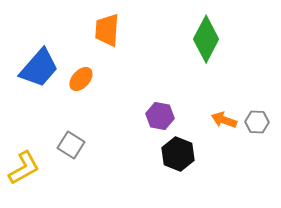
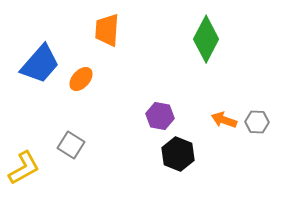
blue trapezoid: moved 1 px right, 4 px up
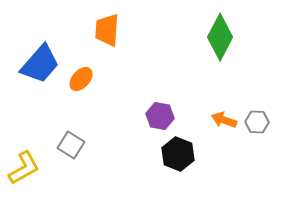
green diamond: moved 14 px right, 2 px up
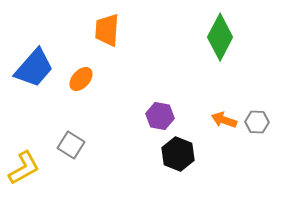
blue trapezoid: moved 6 px left, 4 px down
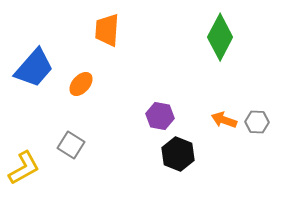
orange ellipse: moved 5 px down
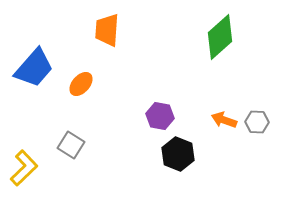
green diamond: rotated 21 degrees clockwise
yellow L-shape: rotated 15 degrees counterclockwise
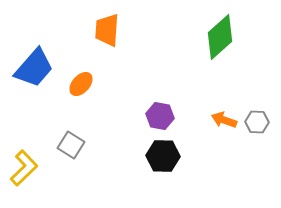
black hexagon: moved 15 px left, 2 px down; rotated 20 degrees counterclockwise
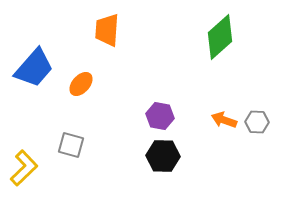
gray square: rotated 16 degrees counterclockwise
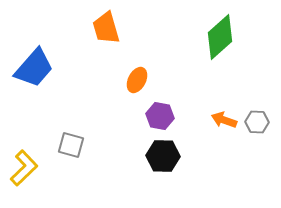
orange trapezoid: moved 1 px left, 2 px up; rotated 20 degrees counterclockwise
orange ellipse: moved 56 px right, 4 px up; rotated 15 degrees counterclockwise
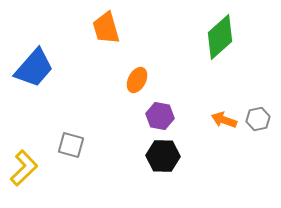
gray hexagon: moved 1 px right, 3 px up; rotated 15 degrees counterclockwise
